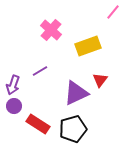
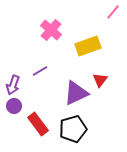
red rectangle: rotated 20 degrees clockwise
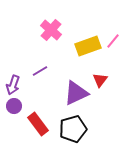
pink line: moved 29 px down
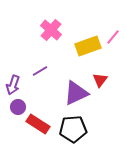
pink line: moved 4 px up
purple circle: moved 4 px right, 1 px down
red rectangle: rotated 20 degrees counterclockwise
black pentagon: rotated 12 degrees clockwise
